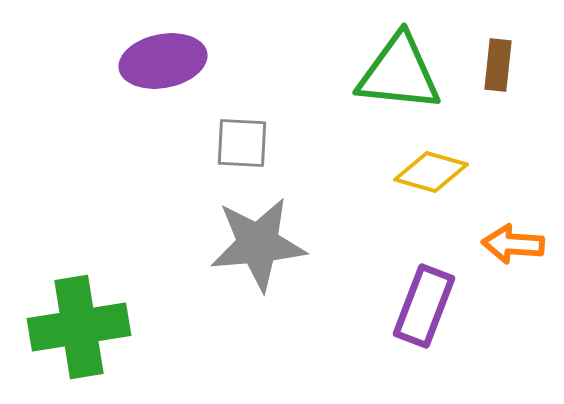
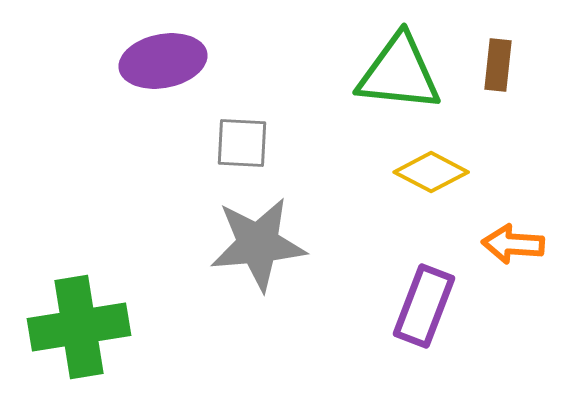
yellow diamond: rotated 12 degrees clockwise
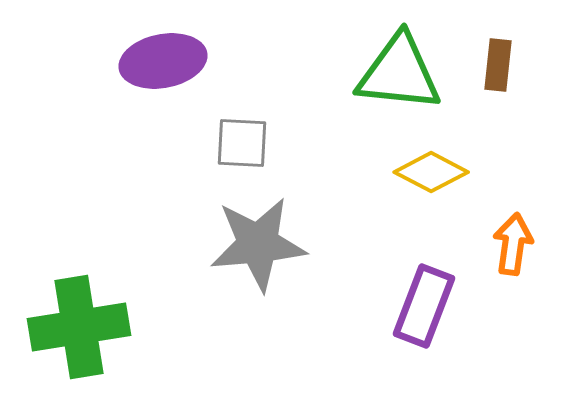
orange arrow: rotated 94 degrees clockwise
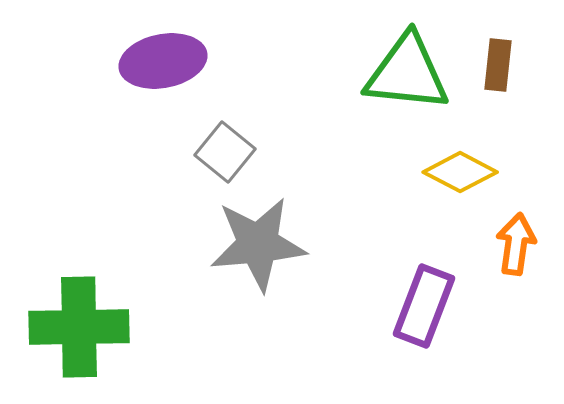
green triangle: moved 8 px right
gray square: moved 17 px left, 9 px down; rotated 36 degrees clockwise
yellow diamond: moved 29 px right
orange arrow: moved 3 px right
green cross: rotated 8 degrees clockwise
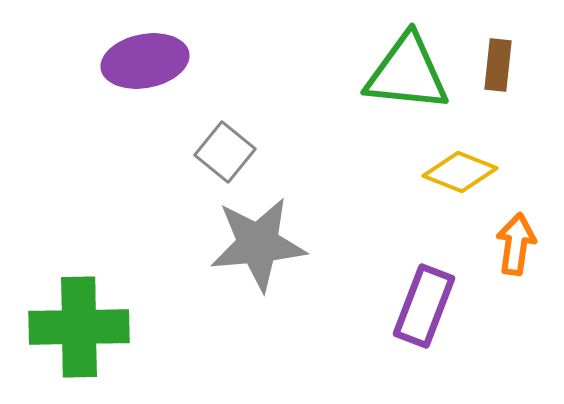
purple ellipse: moved 18 px left
yellow diamond: rotated 6 degrees counterclockwise
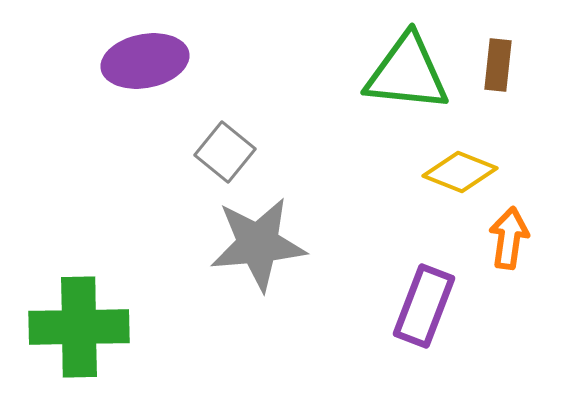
orange arrow: moved 7 px left, 6 px up
